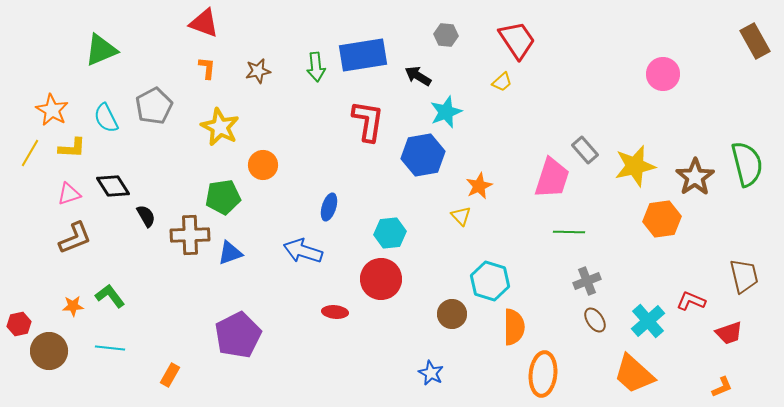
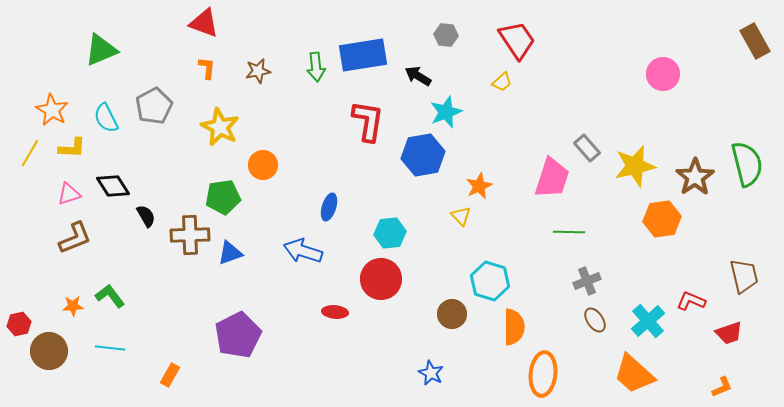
gray rectangle at (585, 150): moved 2 px right, 2 px up
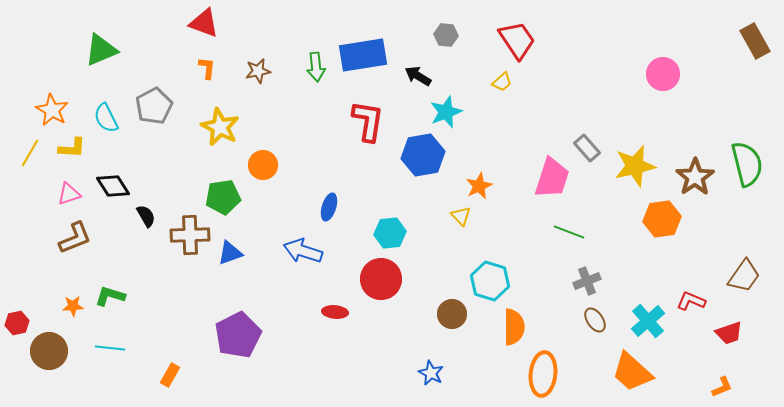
green line at (569, 232): rotated 20 degrees clockwise
brown trapezoid at (744, 276): rotated 48 degrees clockwise
green L-shape at (110, 296): rotated 36 degrees counterclockwise
red hexagon at (19, 324): moved 2 px left, 1 px up
orange trapezoid at (634, 374): moved 2 px left, 2 px up
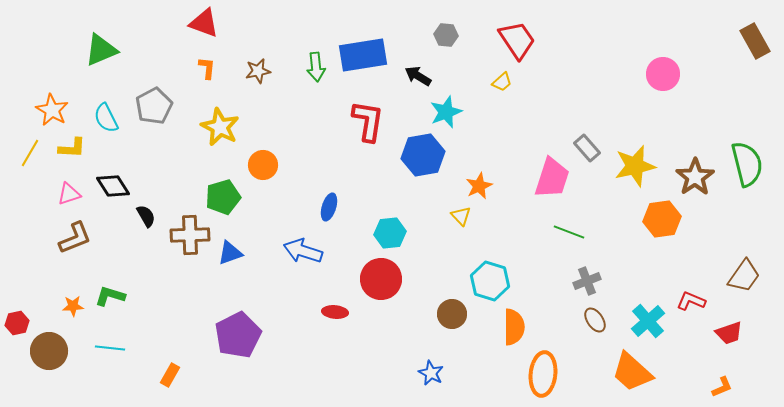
green pentagon at (223, 197): rotated 8 degrees counterclockwise
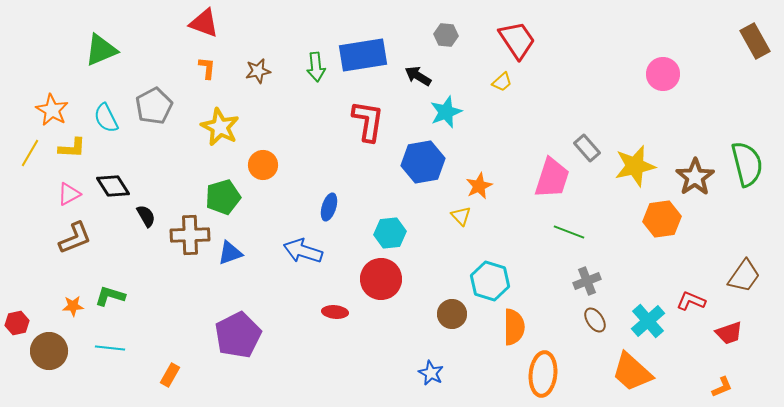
blue hexagon at (423, 155): moved 7 px down
pink triangle at (69, 194): rotated 10 degrees counterclockwise
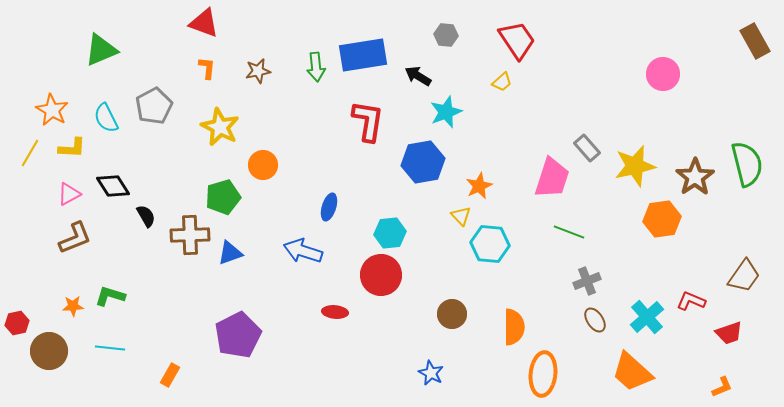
red circle at (381, 279): moved 4 px up
cyan hexagon at (490, 281): moved 37 px up; rotated 12 degrees counterclockwise
cyan cross at (648, 321): moved 1 px left, 4 px up
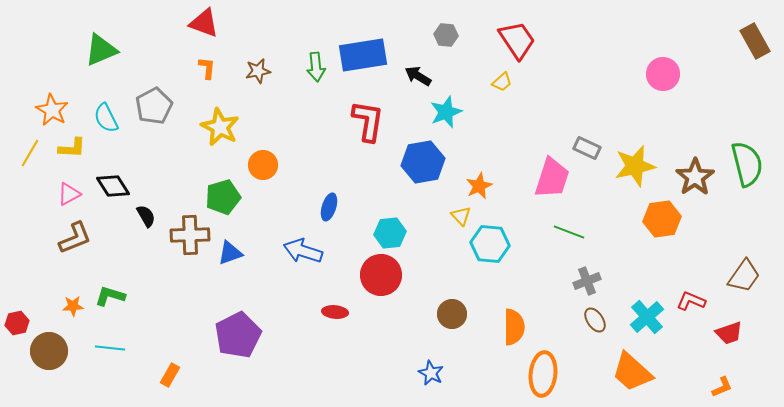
gray rectangle at (587, 148): rotated 24 degrees counterclockwise
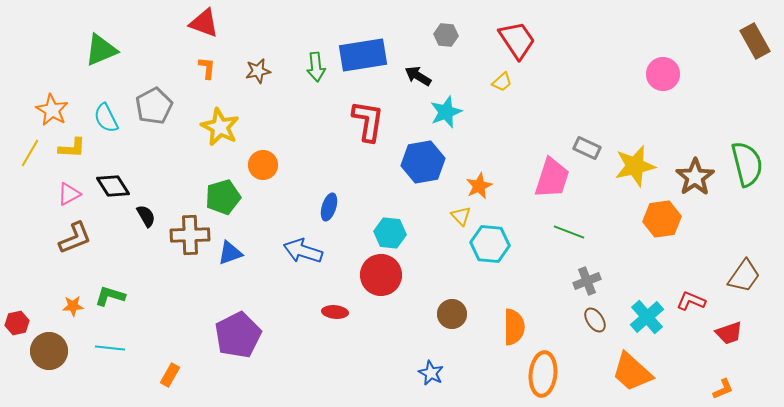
cyan hexagon at (390, 233): rotated 12 degrees clockwise
orange L-shape at (722, 387): moved 1 px right, 2 px down
